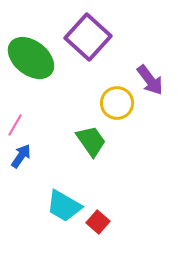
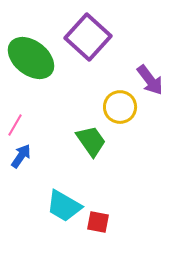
yellow circle: moved 3 px right, 4 px down
red square: rotated 30 degrees counterclockwise
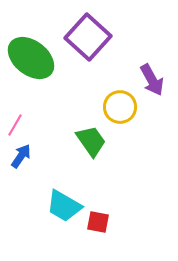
purple arrow: moved 2 px right; rotated 8 degrees clockwise
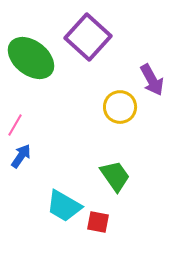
green trapezoid: moved 24 px right, 35 px down
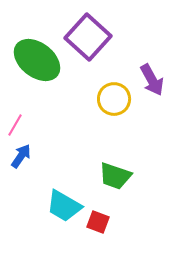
green ellipse: moved 6 px right, 2 px down
yellow circle: moved 6 px left, 8 px up
green trapezoid: rotated 144 degrees clockwise
red square: rotated 10 degrees clockwise
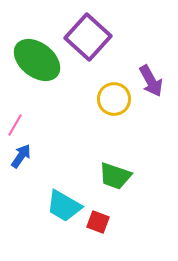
purple arrow: moved 1 px left, 1 px down
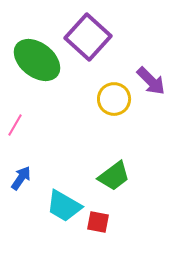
purple arrow: rotated 16 degrees counterclockwise
blue arrow: moved 22 px down
green trapezoid: moved 1 px left; rotated 56 degrees counterclockwise
red square: rotated 10 degrees counterclockwise
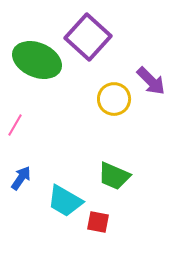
green ellipse: rotated 15 degrees counterclockwise
green trapezoid: rotated 60 degrees clockwise
cyan trapezoid: moved 1 px right, 5 px up
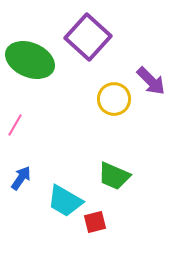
green ellipse: moved 7 px left
red square: moved 3 px left; rotated 25 degrees counterclockwise
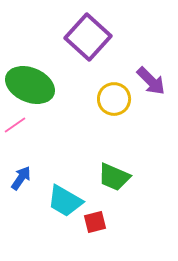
green ellipse: moved 25 px down
pink line: rotated 25 degrees clockwise
green trapezoid: moved 1 px down
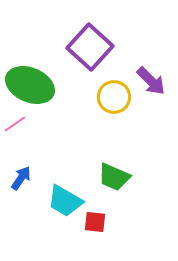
purple square: moved 2 px right, 10 px down
yellow circle: moved 2 px up
pink line: moved 1 px up
red square: rotated 20 degrees clockwise
